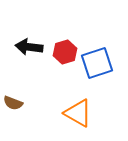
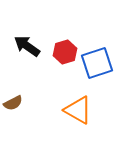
black arrow: moved 2 px left, 1 px up; rotated 28 degrees clockwise
brown semicircle: rotated 48 degrees counterclockwise
orange triangle: moved 3 px up
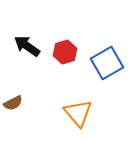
blue square: moved 10 px right; rotated 12 degrees counterclockwise
orange triangle: moved 3 px down; rotated 20 degrees clockwise
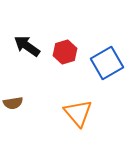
brown semicircle: rotated 18 degrees clockwise
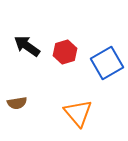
brown semicircle: moved 4 px right
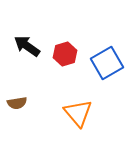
red hexagon: moved 2 px down
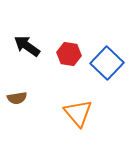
red hexagon: moved 4 px right; rotated 25 degrees clockwise
blue square: rotated 16 degrees counterclockwise
brown semicircle: moved 5 px up
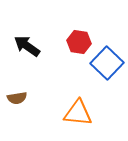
red hexagon: moved 10 px right, 12 px up
orange triangle: rotated 44 degrees counterclockwise
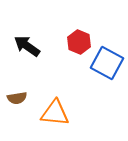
red hexagon: rotated 15 degrees clockwise
blue square: rotated 16 degrees counterclockwise
orange triangle: moved 23 px left
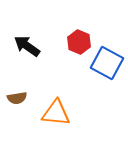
orange triangle: moved 1 px right
